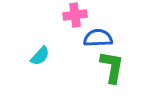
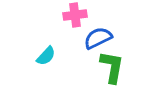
blue semicircle: rotated 24 degrees counterclockwise
cyan semicircle: moved 6 px right
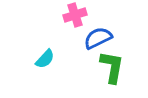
pink cross: rotated 10 degrees counterclockwise
cyan semicircle: moved 1 px left, 3 px down
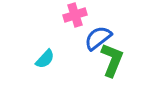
blue semicircle: rotated 12 degrees counterclockwise
green L-shape: moved 7 px up; rotated 12 degrees clockwise
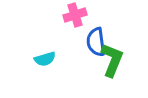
blue semicircle: moved 2 px left, 4 px down; rotated 60 degrees counterclockwise
cyan semicircle: rotated 30 degrees clockwise
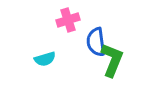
pink cross: moved 7 px left, 5 px down
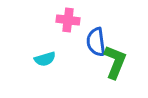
pink cross: rotated 25 degrees clockwise
green L-shape: moved 3 px right, 2 px down
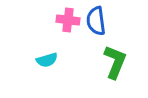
blue semicircle: moved 21 px up
cyan semicircle: moved 2 px right, 1 px down
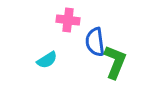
blue semicircle: moved 1 px left, 21 px down
cyan semicircle: rotated 15 degrees counterclockwise
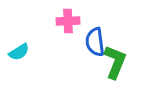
pink cross: moved 1 px down; rotated 10 degrees counterclockwise
cyan semicircle: moved 28 px left, 8 px up
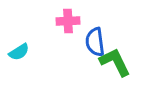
green L-shape: rotated 48 degrees counterclockwise
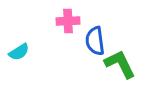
blue semicircle: moved 1 px up
green L-shape: moved 5 px right, 2 px down
